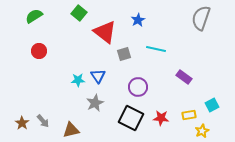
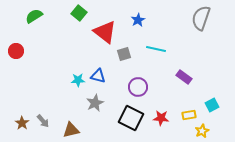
red circle: moved 23 px left
blue triangle: rotated 42 degrees counterclockwise
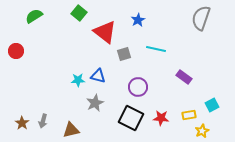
gray arrow: rotated 56 degrees clockwise
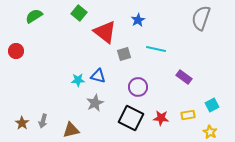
yellow rectangle: moved 1 px left
yellow star: moved 8 px right, 1 px down; rotated 16 degrees counterclockwise
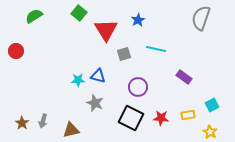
red triangle: moved 1 px right, 2 px up; rotated 20 degrees clockwise
gray star: rotated 24 degrees counterclockwise
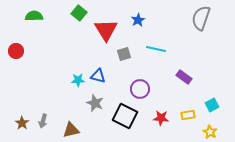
green semicircle: rotated 30 degrees clockwise
purple circle: moved 2 px right, 2 px down
black square: moved 6 px left, 2 px up
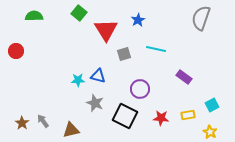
gray arrow: rotated 128 degrees clockwise
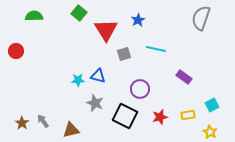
red star: moved 1 px left, 1 px up; rotated 21 degrees counterclockwise
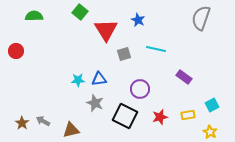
green square: moved 1 px right, 1 px up
blue star: rotated 16 degrees counterclockwise
blue triangle: moved 1 px right, 3 px down; rotated 21 degrees counterclockwise
gray arrow: rotated 24 degrees counterclockwise
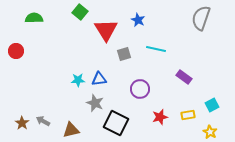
green semicircle: moved 2 px down
black square: moved 9 px left, 7 px down
